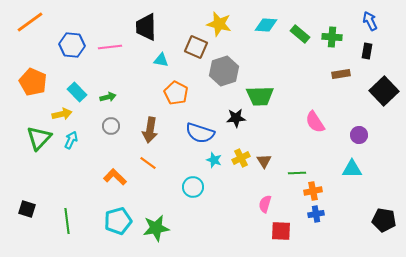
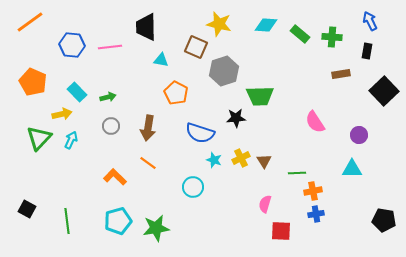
brown arrow at (150, 130): moved 2 px left, 2 px up
black square at (27, 209): rotated 12 degrees clockwise
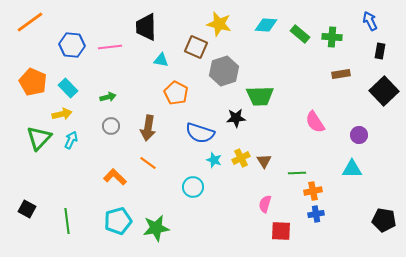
black rectangle at (367, 51): moved 13 px right
cyan rectangle at (77, 92): moved 9 px left, 4 px up
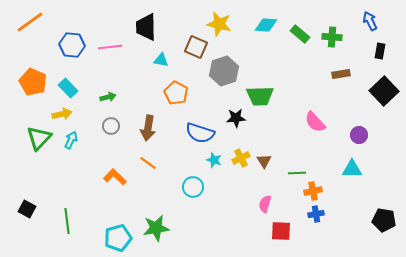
pink semicircle at (315, 122): rotated 10 degrees counterclockwise
cyan pentagon at (118, 221): moved 17 px down
